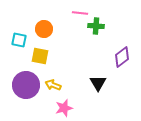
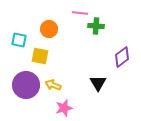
orange circle: moved 5 px right
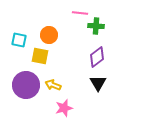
orange circle: moved 6 px down
purple diamond: moved 25 px left
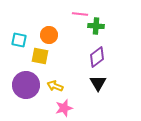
pink line: moved 1 px down
yellow arrow: moved 2 px right, 1 px down
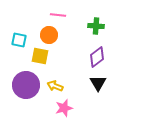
pink line: moved 22 px left, 1 px down
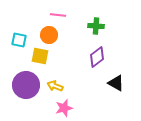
black triangle: moved 18 px right; rotated 30 degrees counterclockwise
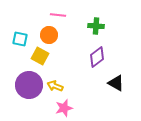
cyan square: moved 1 px right, 1 px up
yellow square: rotated 18 degrees clockwise
purple circle: moved 3 px right
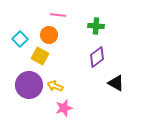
cyan square: rotated 35 degrees clockwise
